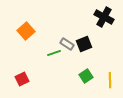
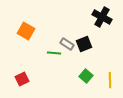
black cross: moved 2 px left
orange square: rotated 18 degrees counterclockwise
green line: rotated 24 degrees clockwise
green square: rotated 16 degrees counterclockwise
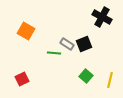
yellow line: rotated 14 degrees clockwise
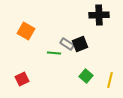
black cross: moved 3 px left, 2 px up; rotated 30 degrees counterclockwise
black square: moved 4 px left
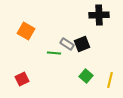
black square: moved 2 px right
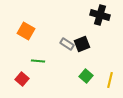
black cross: moved 1 px right; rotated 18 degrees clockwise
green line: moved 16 px left, 8 px down
red square: rotated 24 degrees counterclockwise
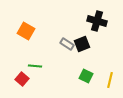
black cross: moved 3 px left, 6 px down
green line: moved 3 px left, 5 px down
green square: rotated 16 degrees counterclockwise
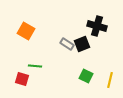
black cross: moved 5 px down
red square: rotated 24 degrees counterclockwise
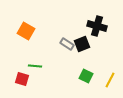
yellow line: rotated 14 degrees clockwise
